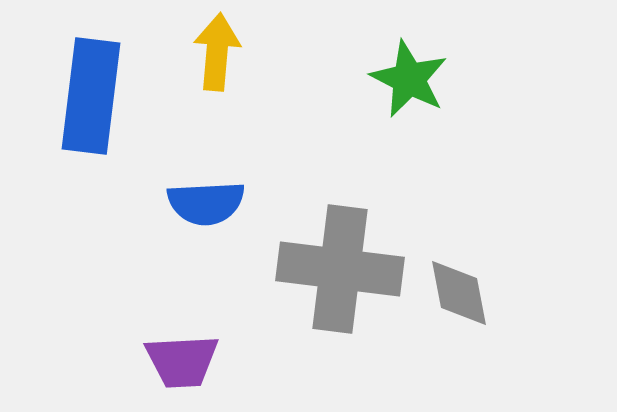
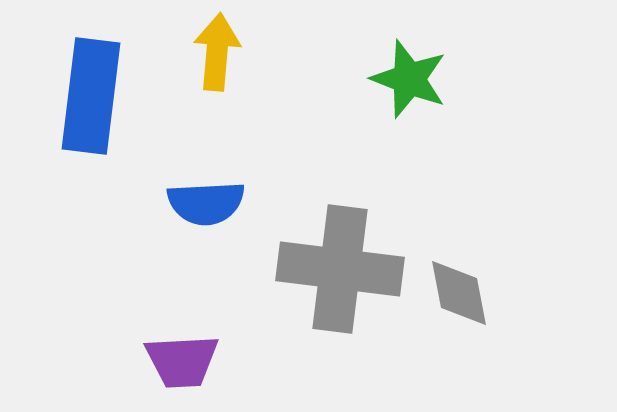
green star: rotated 6 degrees counterclockwise
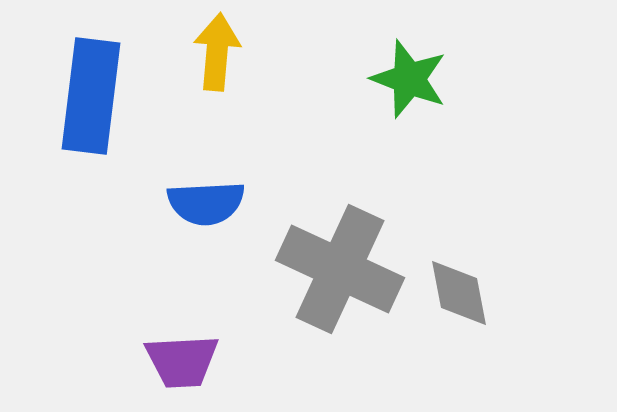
gray cross: rotated 18 degrees clockwise
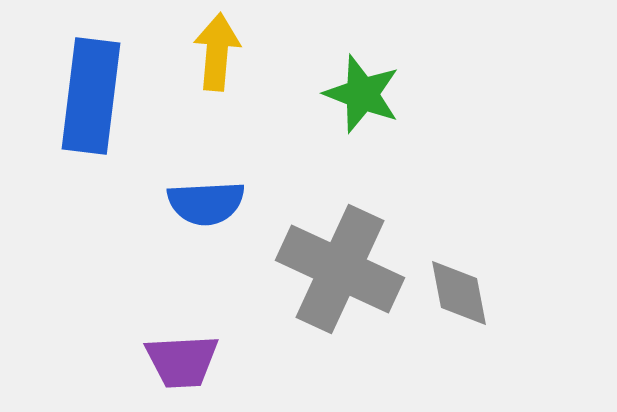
green star: moved 47 px left, 15 px down
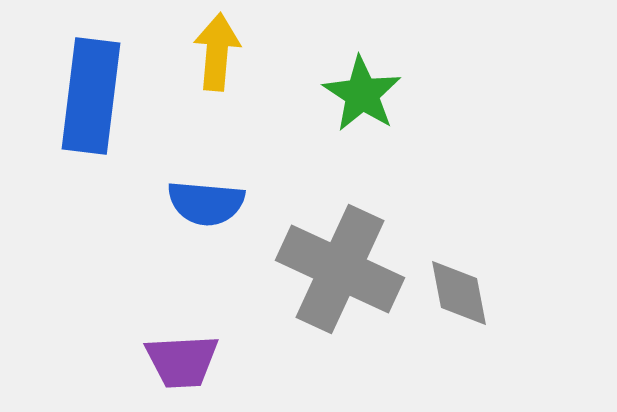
green star: rotated 12 degrees clockwise
blue semicircle: rotated 8 degrees clockwise
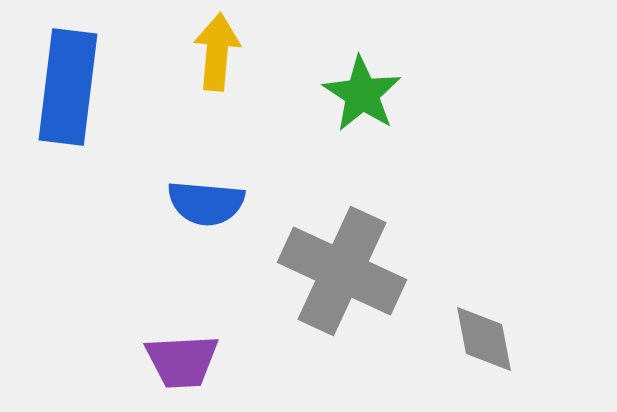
blue rectangle: moved 23 px left, 9 px up
gray cross: moved 2 px right, 2 px down
gray diamond: moved 25 px right, 46 px down
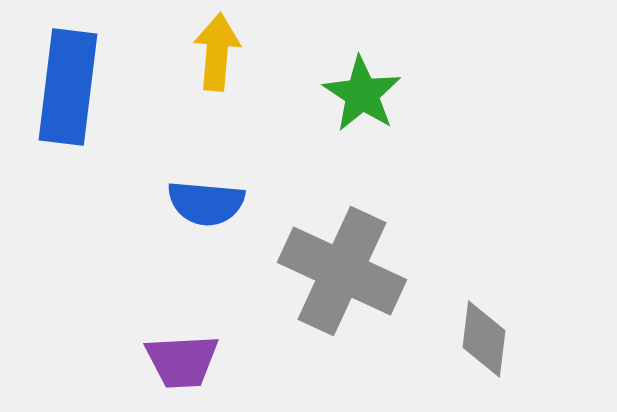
gray diamond: rotated 18 degrees clockwise
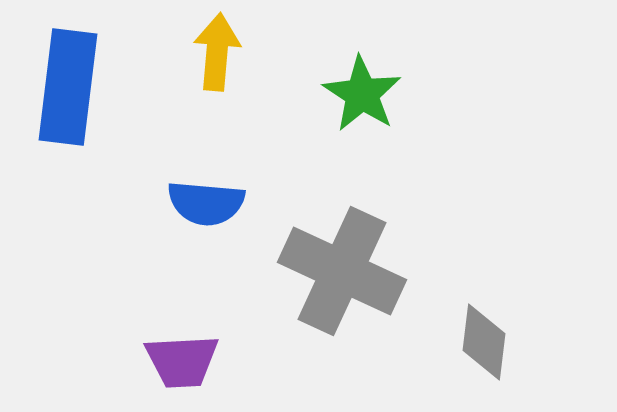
gray diamond: moved 3 px down
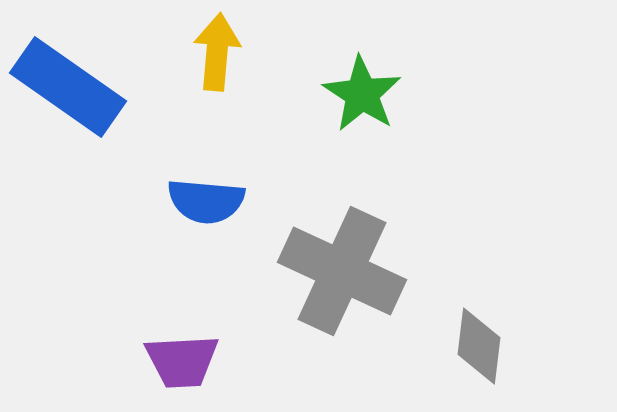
blue rectangle: rotated 62 degrees counterclockwise
blue semicircle: moved 2 px up
gray diamond: moved 5 px left, 4 px down
